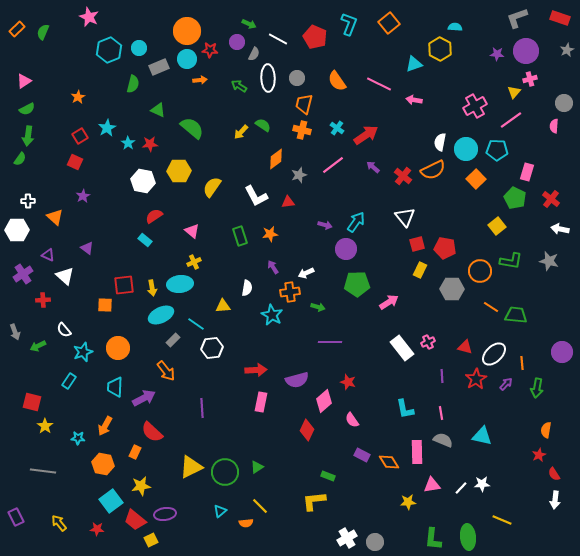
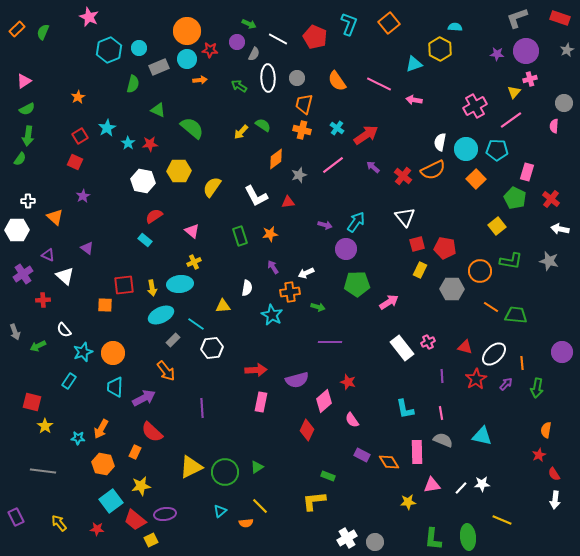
orange circle at (118, 348): moved 5 px left, 5 px down
orange arrow at (105, 426): moved 4 px left, 3 px down
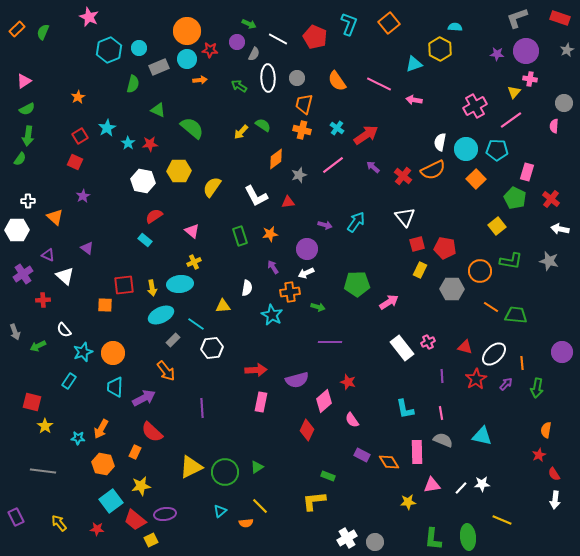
pink cross at (530, 79): rotated 24 degrees clockwise
purple circle at (346, 249): moved 39 px left
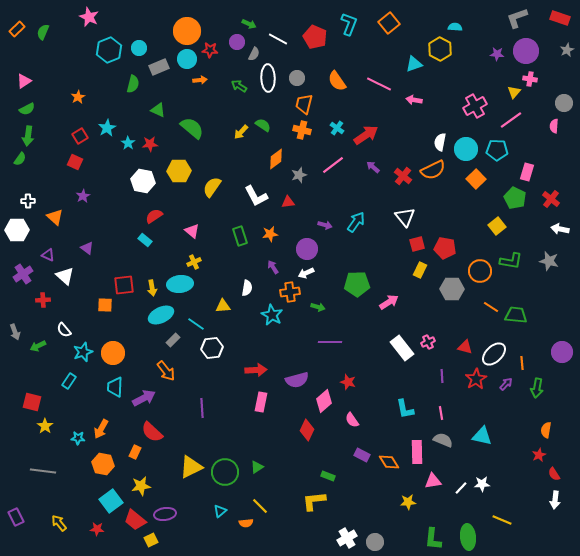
pink triangle at (432, 485): moved 1 px right, 4 px up
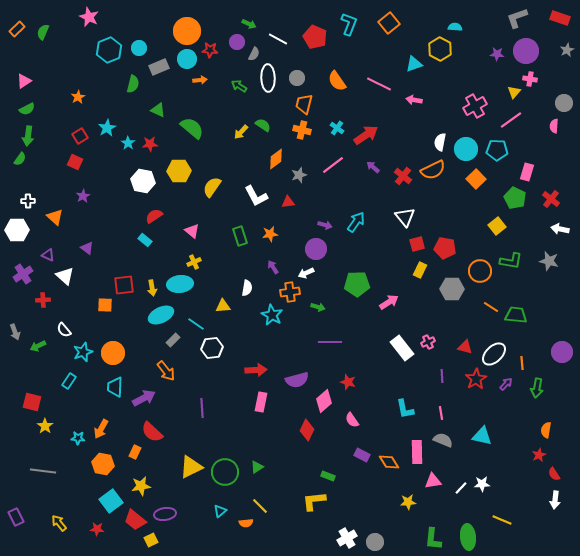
purple circle at (307, 249): moved 9 px right
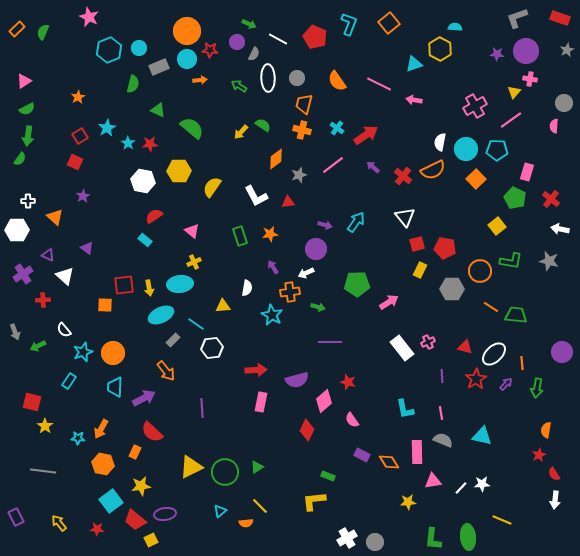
yellow arrow at (152, 288): moved 3 px left
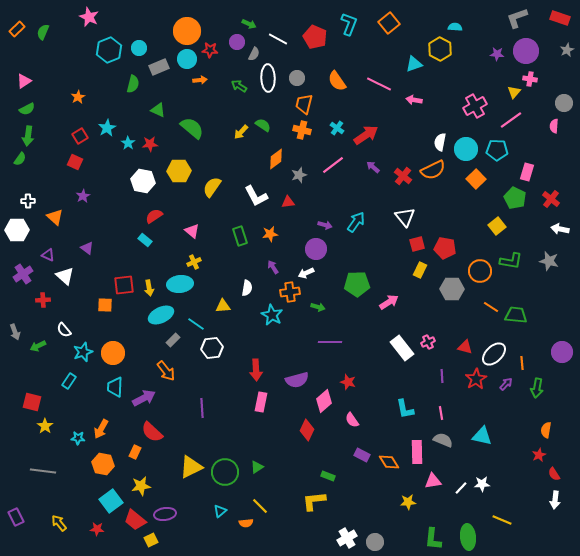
red arrow at (256, 370): rotated 90 degrees clockwise
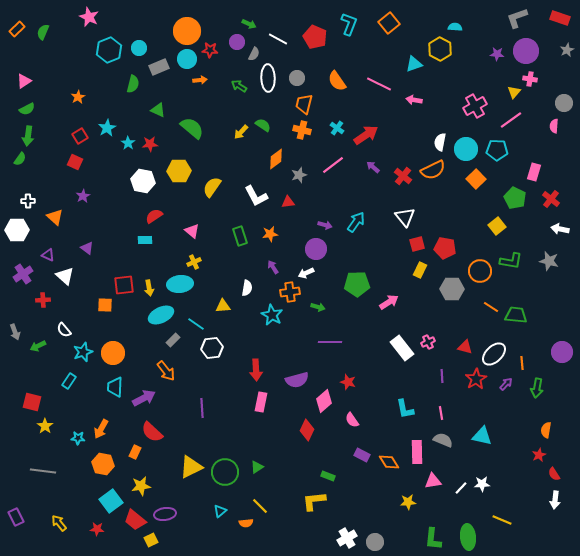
pink rectangle at (527, 172): moved 7 px right
cyan rectangle at (145, 240): rotated 40 degrees counterclockwise
